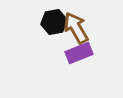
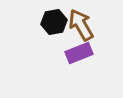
brown arrow: moved 5 px right, 3 px up
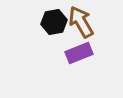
brown arrow: moved 3 px up
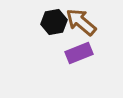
brown arrow: rotated 20 degrees counterclockwise
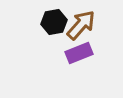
brown arrow: moved 3 px down; rotated 92 degrees clockwise
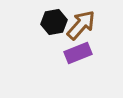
purple rectangle: moved 1 px left
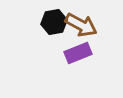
brown arrow: rotated 76 degrees clockwise
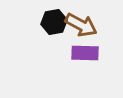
purple rectangle: moved 7 px right; rotated 24 degrees clockwise
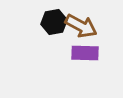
brown arrow: moved 1 px down
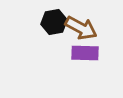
brown arrow: moved 2 px down
